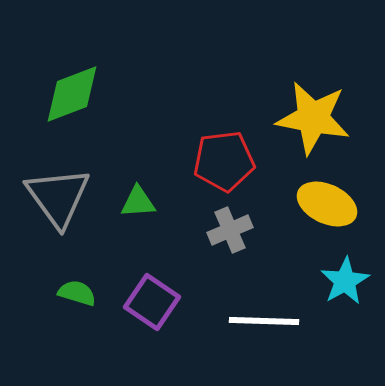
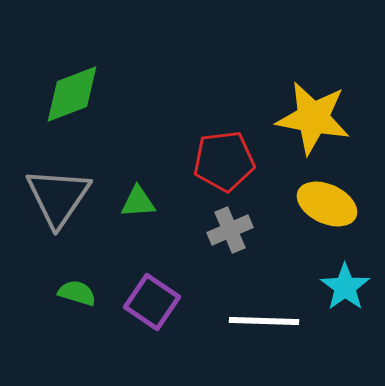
gray triangle: rotated 10 degrees clockwise
cyan star: moved 6 px down; rotated 6 degrees counterclockwise
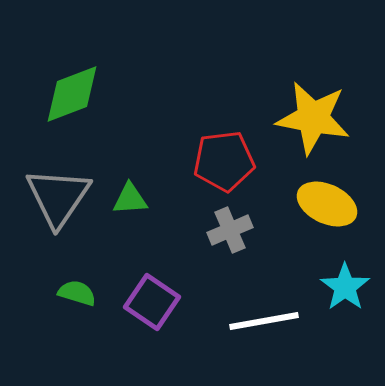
green triangle: moved 8 px left, 3 px up
white line: rotated 12 degrees counterclockwise
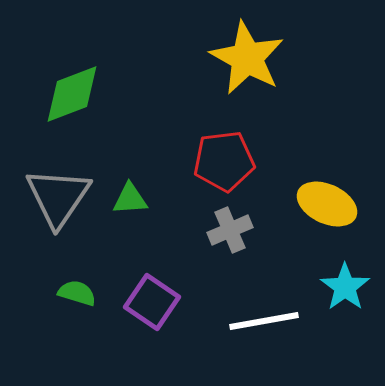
yellow star: moved 66 px left, 60 px up; rotated 18 degrees clockwise
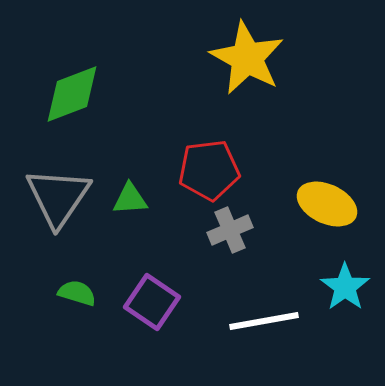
red pentagon: moved 15 px left, 9 px down
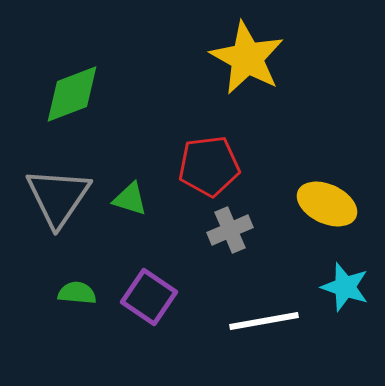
red pentagon: moved 4 px up
green triangle: rotated 21 degrees clockwise
cyan star: rotated 18 degrees counterclockwise
green semicircle: rotated 12 degrees counterclockwise
purple square: moved 3 px left, 5 px up
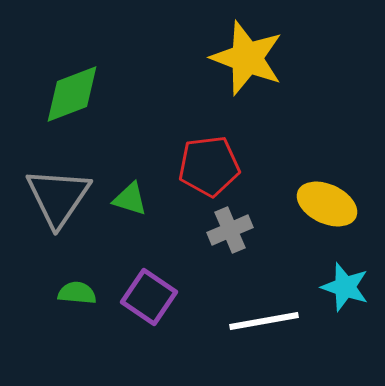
yellow star: rotated 8 degrees counterclockwise
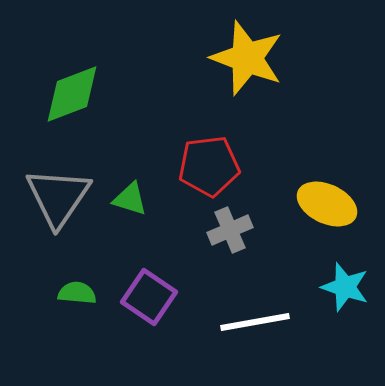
white line: moved 9 px left, 1 px down
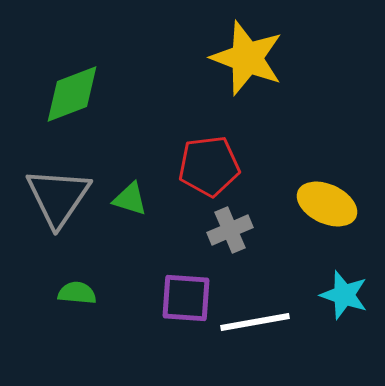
cyan star: moved 1 px left, 8 px down
purple square: moved 37 px right, 1 px down; rotated 30 degrees counterclockwise
